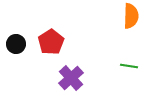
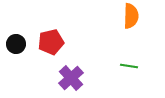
red pentagon: rotated 20 degrees clockwise
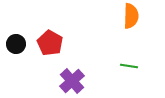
red pentagon: moved 1 px left, 1 px down; rotated 30 degrees counterclockwise
purple cross: moved 1 px right, 3 px down
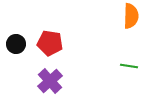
red pentagon: rotated 20 degrees counterclockwise
purple cross: moved 22 px left
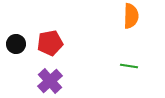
red pentagon: rotated 20 degrees counterclockwise
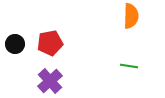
black circle: moved 1 px left
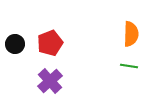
orange semicircle: moved 18 px down
red pentagon: rotated 10 degrees counterclockwise
